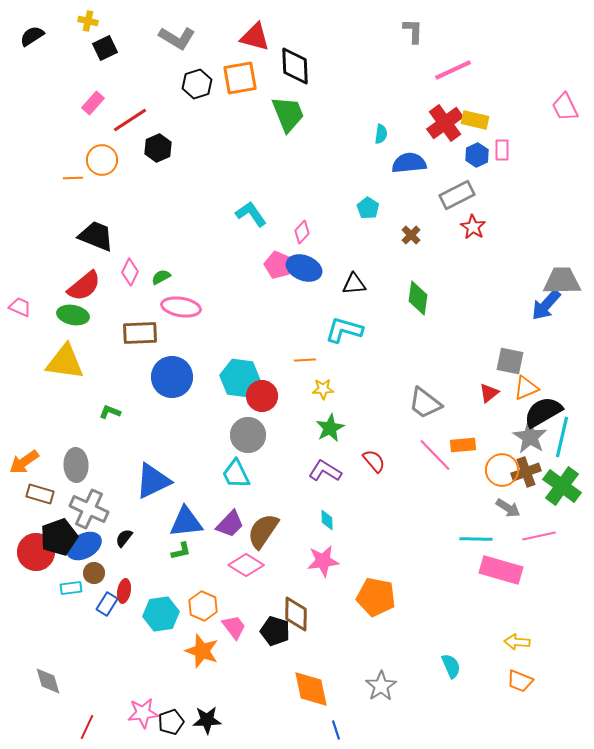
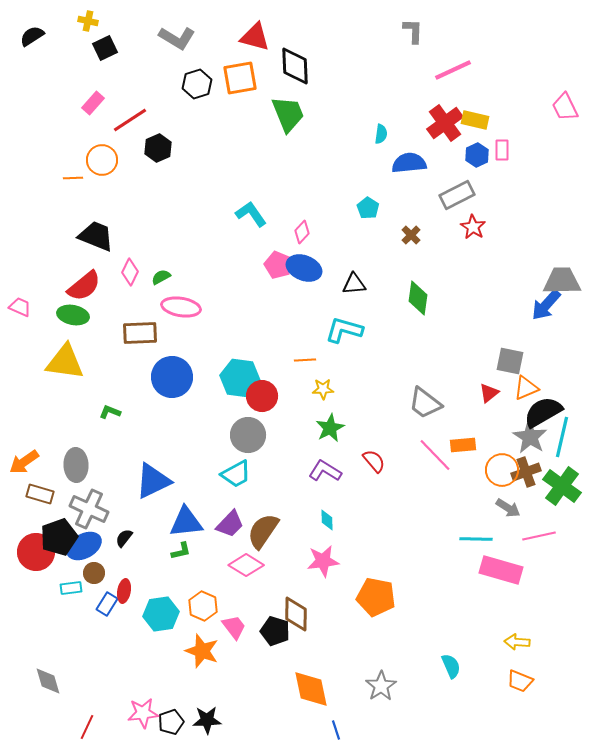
cyan trapezoid at (236, 474): rotated 92 degrees counterclockwise
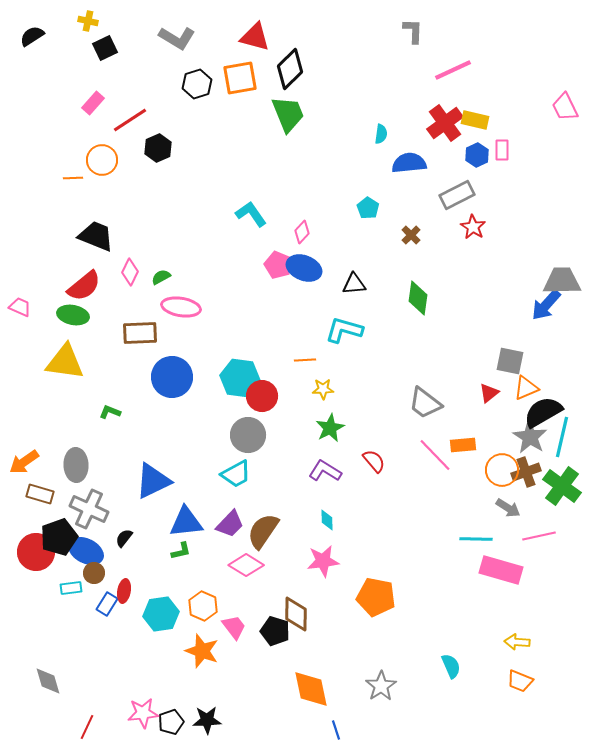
black diamond at (295, 66): moved 5 px left, 3 px down; rotated 48 degrees clockwise
blue ellipse at (84, 546): moved 2 px right, 5 px down; rotated 56 degrees clockwise
